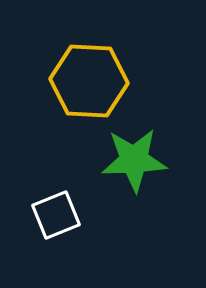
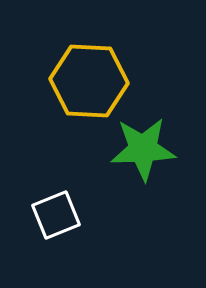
green star: moved 9 px right, 11 px up
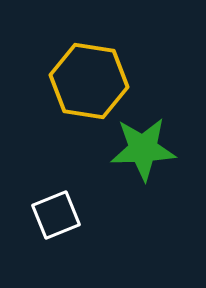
yellow hexagon: rotated 6 degrees clockwise
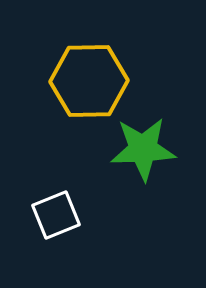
yellow hexagon: rotated 10 degrees counterclockwise
